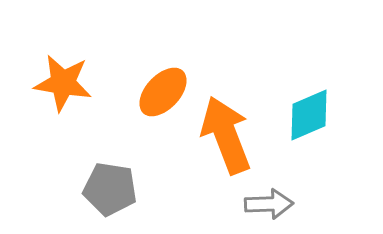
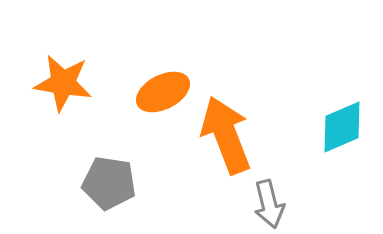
orange ellipse: rotated 20 degrees clockwise
cyan diamond: moved 33 px right, 12 px down
gray pentagon: moved 1 px left, 6 px up
gray arrow: rotated 78 degrees clockwise
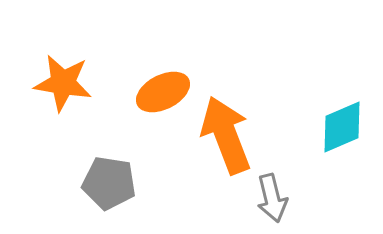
gray arrow: moved 3 px right, 6 px up
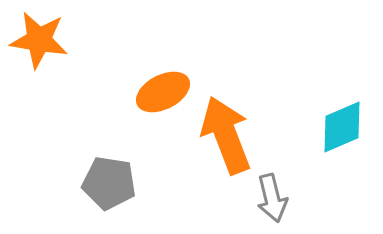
orange star: moved 24 px left, 43 px up
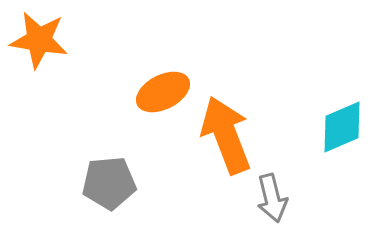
gray pentagon: rotated 14 degrees counterclockwise
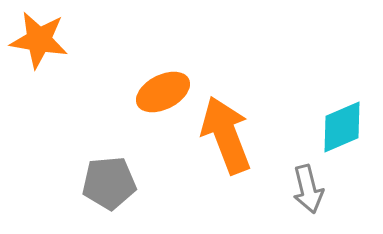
gray arrow: moved 36 px right, 9 px up
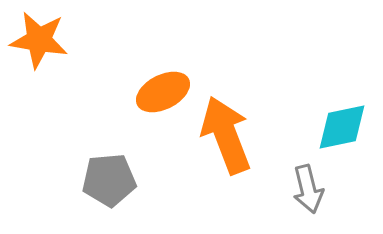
cyan diamond: rotated 12 degrees clockwise
gray pentagon: moved 3 px up
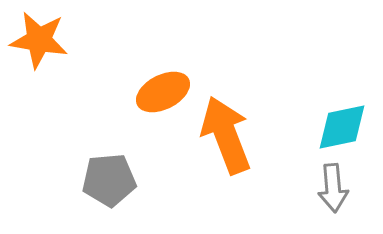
gray arrow: moved 25 px right, 1 px up; rotated 9 degrees clockwise
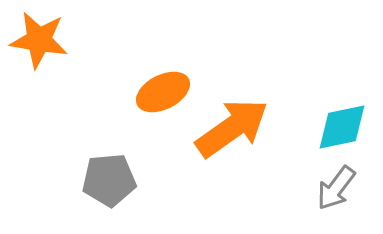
orange arrow: moved 6 px right, 7 px up; rotated 76 degrees clockwise
gray arrow: moved 3 px right; rotated 42 degrees clockwise
